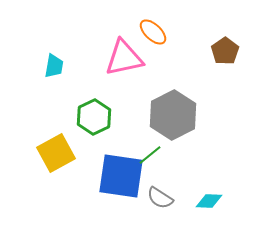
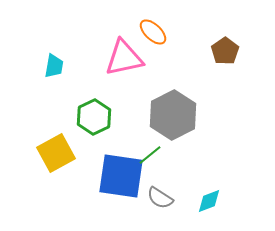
cyan diamond: rotated 24 degrees counterclockwise
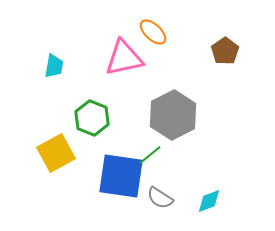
green hexagon: moved 2 px left, 1 px down; rotated 12 degrees counterclockwise
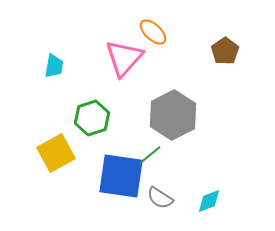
pink triangle: rotated 36 degrees counterclockwise
green hexagon: rotated 20 degrees clockwise
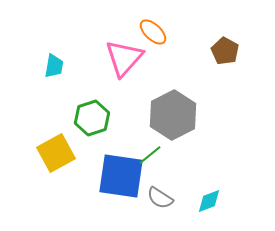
brown pentagon: rotated 8 degrees counterclockwise
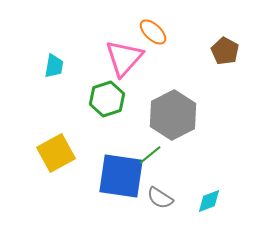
green hexagon: moved 15 px right, 19 px up
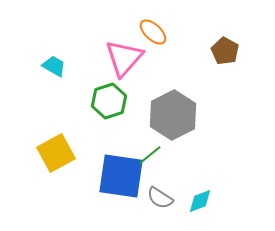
cyan trapezoid: rotated 70 degrees counterclockwise
green hexagon: moved 2 px right, 2 px down
cyan diamond: moved 9 px left
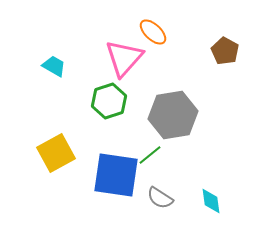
gray hexagon: rotated 18 degrees clockwise
blue square: moved 5 px left, 1 px up
cyan diamond: moved 11 px right; rotated 76 degrees counterclockwise
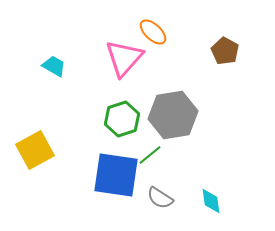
green hexagon: moved 13 px right, 18 px down
yellow square: moved 21 px left, 3 px up
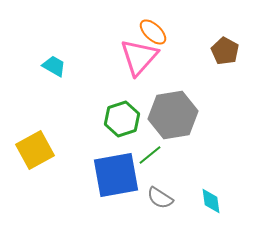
pink triangle: moved 15 px right, 1 px up
blue square: rotated 18 degrees counterclockwise
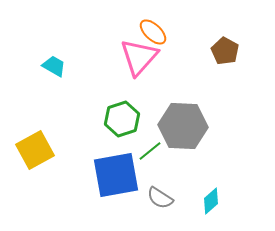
gray hexagon: moved 10 px right, 11 px down; rotated 12 degrees clockwise
green line: moved 4 px up
cyan diamond: rotated 56 degrees clockwise
